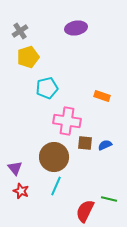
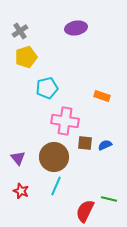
yellow pentagon: moved 2 px left
pink cross: moved 2 px left
purple triangle: moved 3 px right, 10 px up
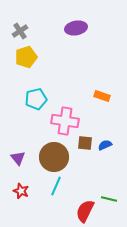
cyan pentagon: moved 11 px left, 11 px down
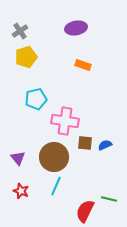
orange rectangle: moved 19 px left, 31 px up
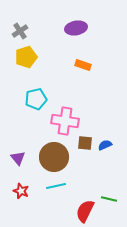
cyan line: rotated 54 degrees clockwise
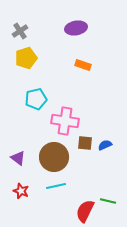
yellow pentagon: moved 1 px down
purple triangle: rotated 14 degrees counterclockwise
green line: moved 1 px left, 2 px down
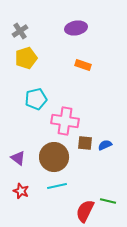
cyan line: moved 1 px right
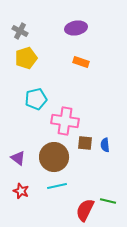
gray cross: rotated 28 degrees counterclockwise
orange rectangle: moved 2 px left, 3 px up
blue semicircle: rotated 72 degrees counterclockwise
red semicircle: moved 1 px up
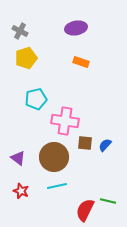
blue semicircle: rotated 48 degrees clockwise
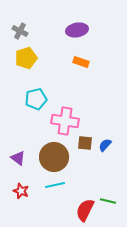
purple ellipse: moved 1 px right, 2 px down
cyan line: moved 2 px left, 1 px up
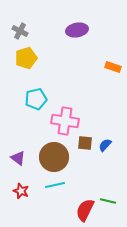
orange rectangle: moved 32 px right, 5 px down
